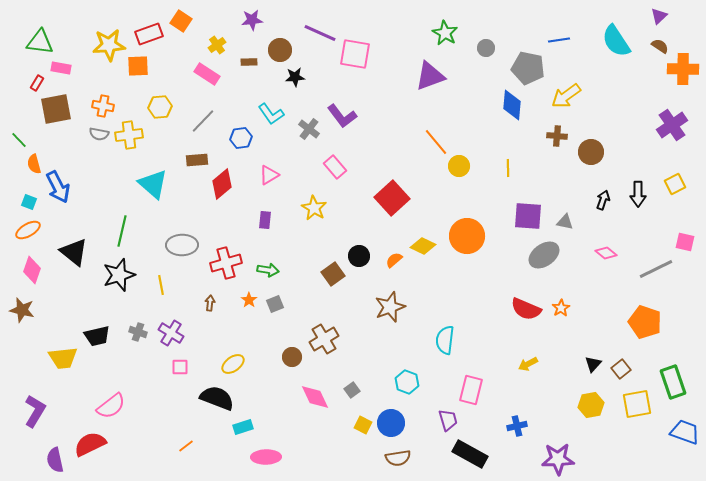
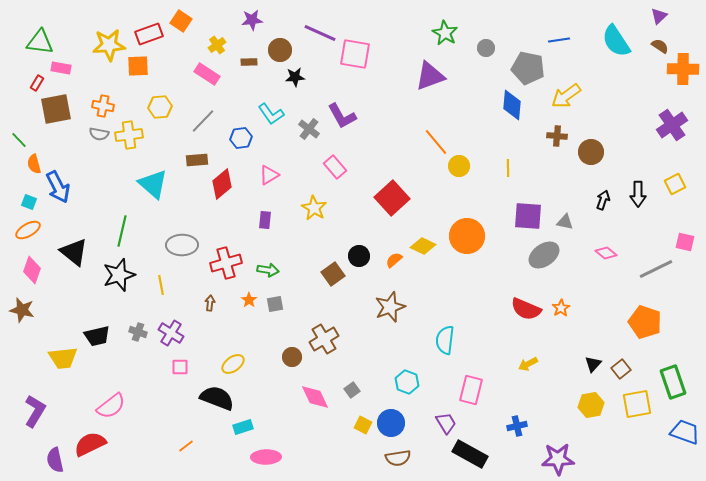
purple L-shape at (342, 116): rotated 8 degrees clockwise
gray square at (275, 304): rotated 12 degrees clockwise
purple trapezoid at (448, 420): moved 2 px left, 3 px down; rotated 15 degrees counterclockwise
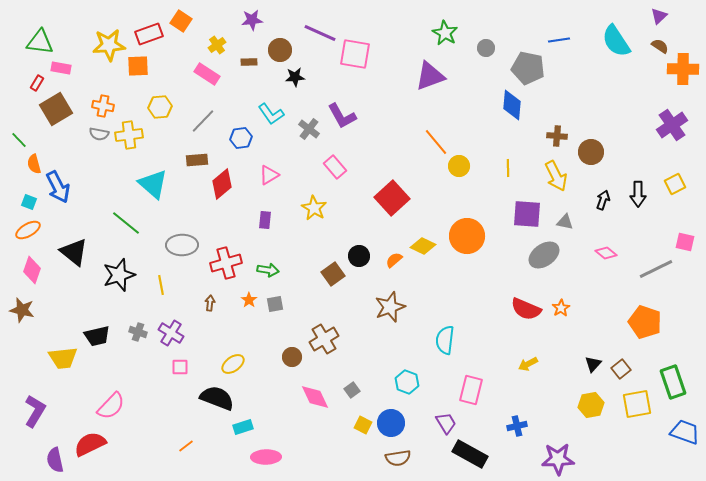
yellow arrow at (566, 96): moved 10 px left, 80 px down; rotated 80 degrees counterclockwise
brown square at (56, 109): rotated 20 degrees counterclockwise
purple square at (528, 216): moved 1 px left, 2 px up
green line at (122, 231): moved 4 px right, 8 px up; rotated 64 degrees counterclockwise
pink semicircle at (111, 406): rotated 8 degrees counterclockwise
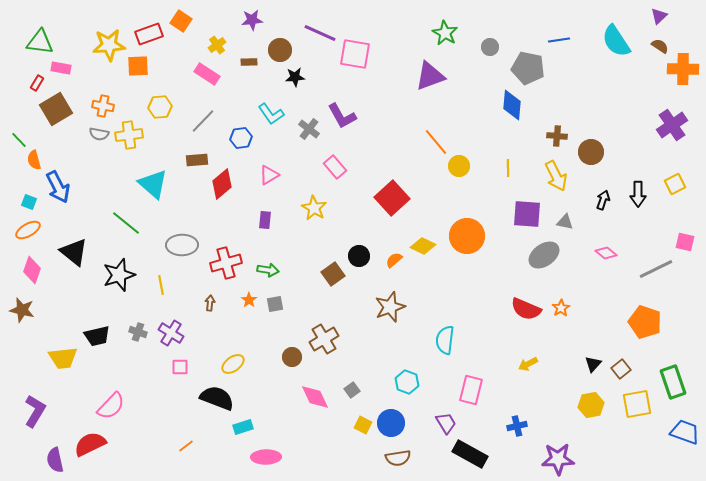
gray circle at (486, 48): moved 4 px right, 1 px up
orange semicircle at (34, 164): moved 4 px up
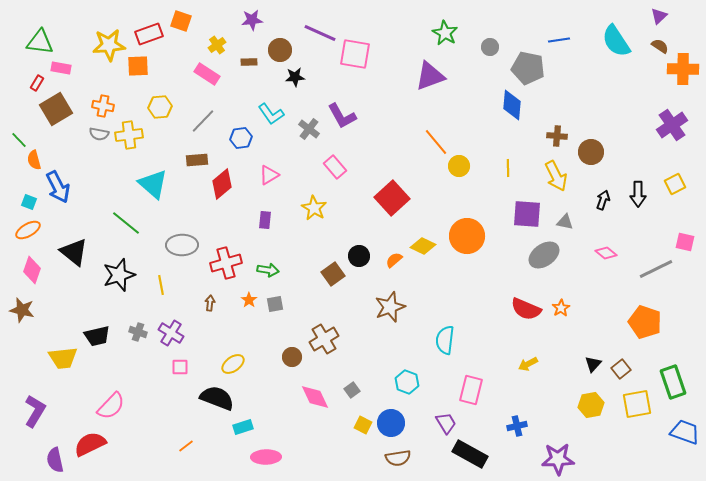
orange square at (181, 21): rotated 15 degrees counterclockwise
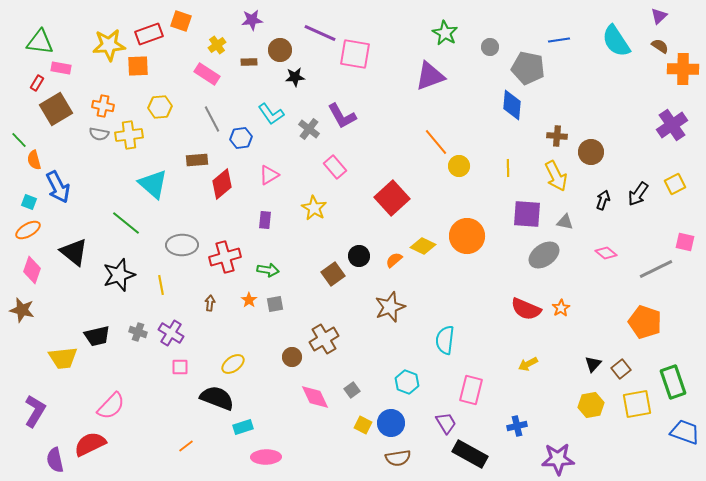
gray line at (203, 121): moved 9 px right, 2 px up; rotated 72 degrees counterclockwise
black arrow at (638, 194): rotated 35 degrees clockwise
red cross at (226, 263): moved 1 px left, 6 px up
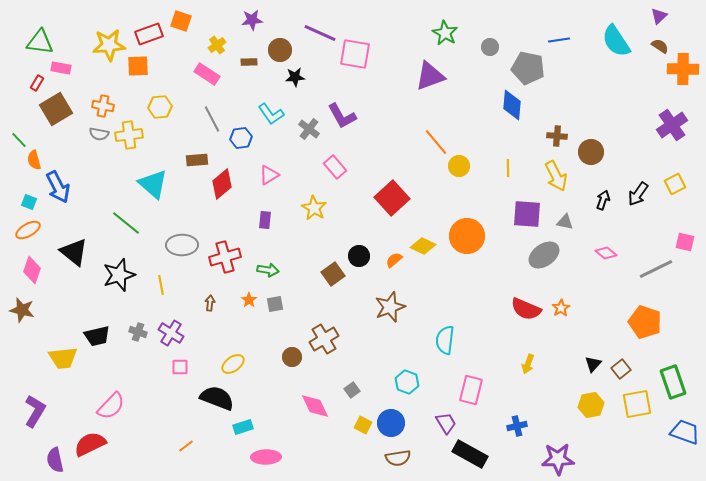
yellow arrow at (528, 364): rotated 42 degrees counterclockwise
pink diamond at (315, 397): moved 9 px down
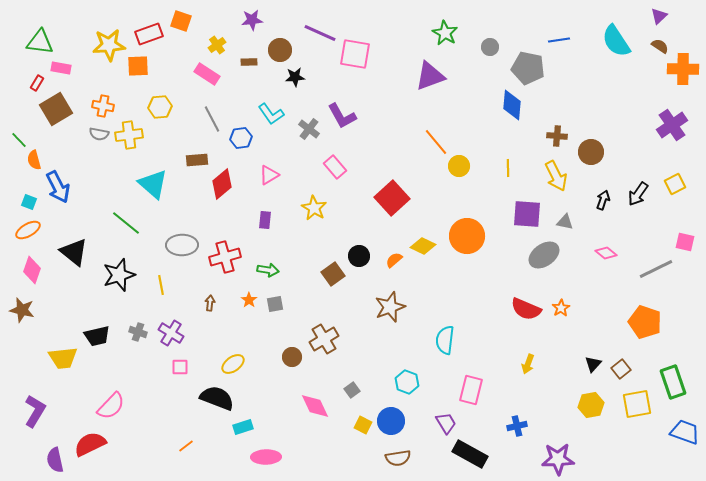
blue circle at (391, 423): moved 2 px up
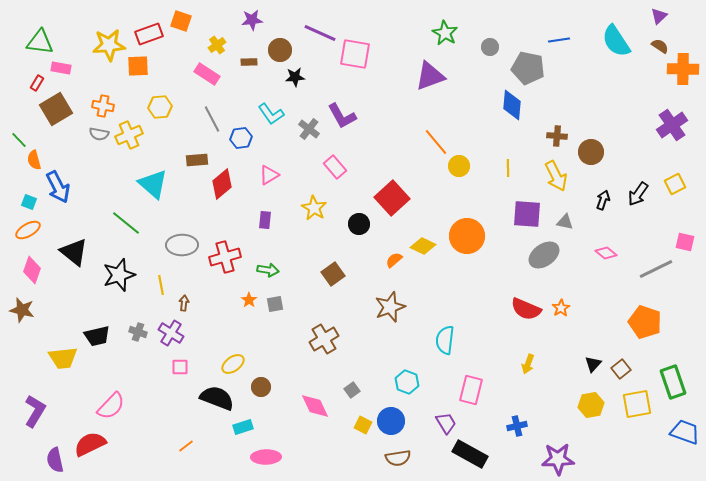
yellow cross at (129, 135): rotated 16 degrees counterclockwise
black circle at (359, 256): moved 32 px up
brown arrow at (210, 303): moved 26 px left
brown circle at (292, 357): moved 31 px left, 30 px down
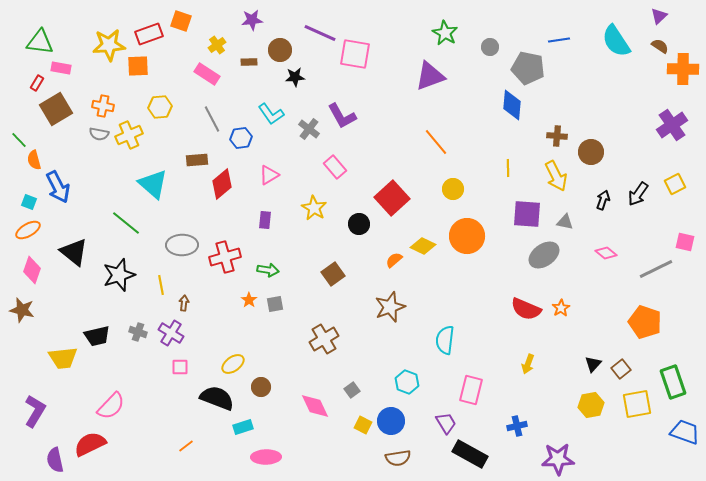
yellow circle at (459, 166): moved 6 px left, 23 px down
